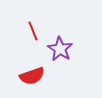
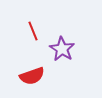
purple star: moved 2 px right
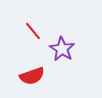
red line: rotated 18 degrees counterclockwise
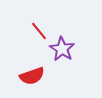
red line: moved 6 px right
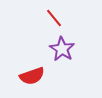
red line: moved 15 px right, 13 px up
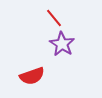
purple star: moved 5 px up
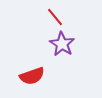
red line: moved 1 px right, 1 px up
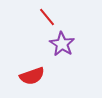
red line: moved 8 px left
